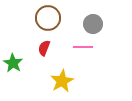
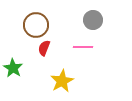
brown circle: moved 12 px left, 7 px down
gray circle: moved 4 px up
green star: moved 5 px down
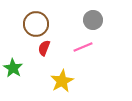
brown circle: moved 1 px up
pink line: rotated 24 degrees counterclockwise
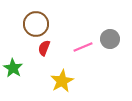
gray circle: moved 17 px right, 19 px down
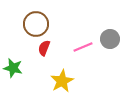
green star: rotated 18 degrees counterclockwise
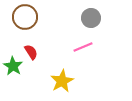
brown circle: moved 11 px left, 7 px up
gray circle: moved 19 px left, 21 px up
red semicircle: moved 13 px left, 4 px down; rotated 126 degrees clockwise
green star: moved 2 px up; rotated 18 degrees clockwise
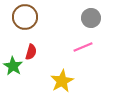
red semicircle: rotated 49 degrees clockwise
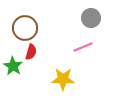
brown circle: moved 11 px down
yellow star: moved 1 px right, 2 px up; rotated 30 degrees clockwise
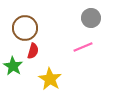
red semicircle: moved 2 px right, 1 px up
yellow star: moved 13 px left; rotated 30 degrees clockwise
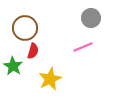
yellow star: rotated 15 degrees clockwise
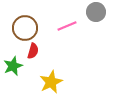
gray circle: moved 5 px right, 6 px up
pink line: moved 16 px left, 21 px up
green star: rotated 18 degrees clockwise
yellow star: moved 1 px right, 3 px down
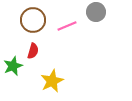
brown circle: moved 8 px right, 8 px up
yellow star: moved 1 px right, 1 px up
